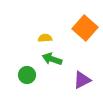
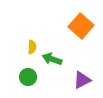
orange square: moved 4 px left, 2 px up
yellow semicircle: moved 13 px left, 9 px down; rotated 96 degrees clockwise
green circle: moved 1 px right, 2 px down
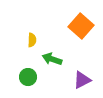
yellow semicircle: moved 7 px up
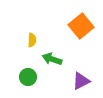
orange square: rotated 10 degrees clockwise
purple triangle: moved 1 px left, 1 px down
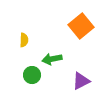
yellow semicircle: moved 8 px left
green arrow: rotated 30 degrees counterclockwise
green circle: moved 4 px right, 2 px up
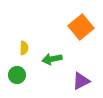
orange square: moved 1 px down
yellow semicircle: moved 8 px down
green circle: moved 15 px left
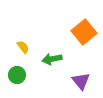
orange square: moved 3 px right, 5 px down
yellow semicircle: moved 1 px left, 1 px up; rotated 40 degrees counterclockwise
purple triangle: rotated 42 degrees counterclockwise
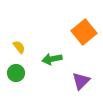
yellow semicircle: moved 4 px left
green circle: moved 1 px left, 2 px up
purple triangle: rotated 24 degrees clockwise
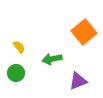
purple triangle: moved 3 px left; rotated 24 degrees clockwise
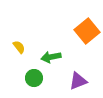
orange square: moved 3 px right, 1 px up
green arrow: moved 1 px left, 2 px up
green circle: moved 18 px right, 5 px down
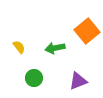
green arrow: moved 4 px right, 9 px up
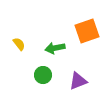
orange square: rotated 20 degrees clockwise
yellow semicircle: moved 3 px up
green circle: moved 9 px right, 3 px up
